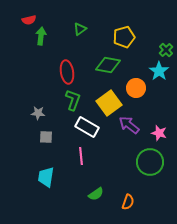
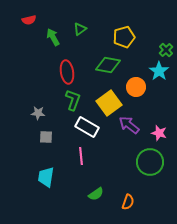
green arrow: moved 12 px right, 1 px down; rotated 36 degrees counterclockwise
orange circle: moved 1 px up
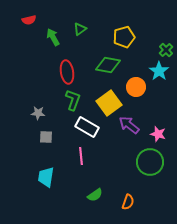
pink star: moved 1 px left, 1 px down
green semicircle: moved 1 px left, 1 px down
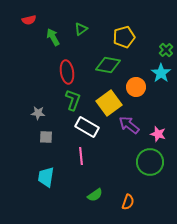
green triangle: moved 1 px right
cyan star: moved 2 px right, 2 px down
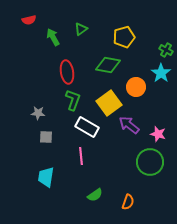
green cross: rotated 16 degrees counterclockwise
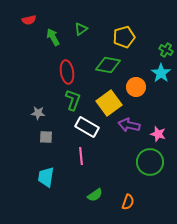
purple arrow: rotated 25 degrees counterclockwise
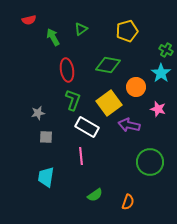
yellow pentagon: moved 3 px right, 6 px up
red ellipse: moved 2 px up
gray star: rotated 16 degrees counterclockwise
pink star: moved 25 px up
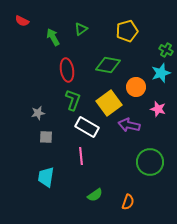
red semicircle: moved 7 px left, 1 px down; rotated 40 degrees clockwise
cyan star: rotated 18 degrees clockwise
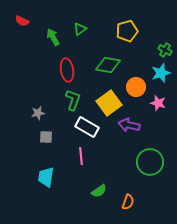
green triangle: moved 1 px left
green cross: moved 1 px left
pink star: moved 6 px up
green semicircle: moved 4 px right, 4 px up
